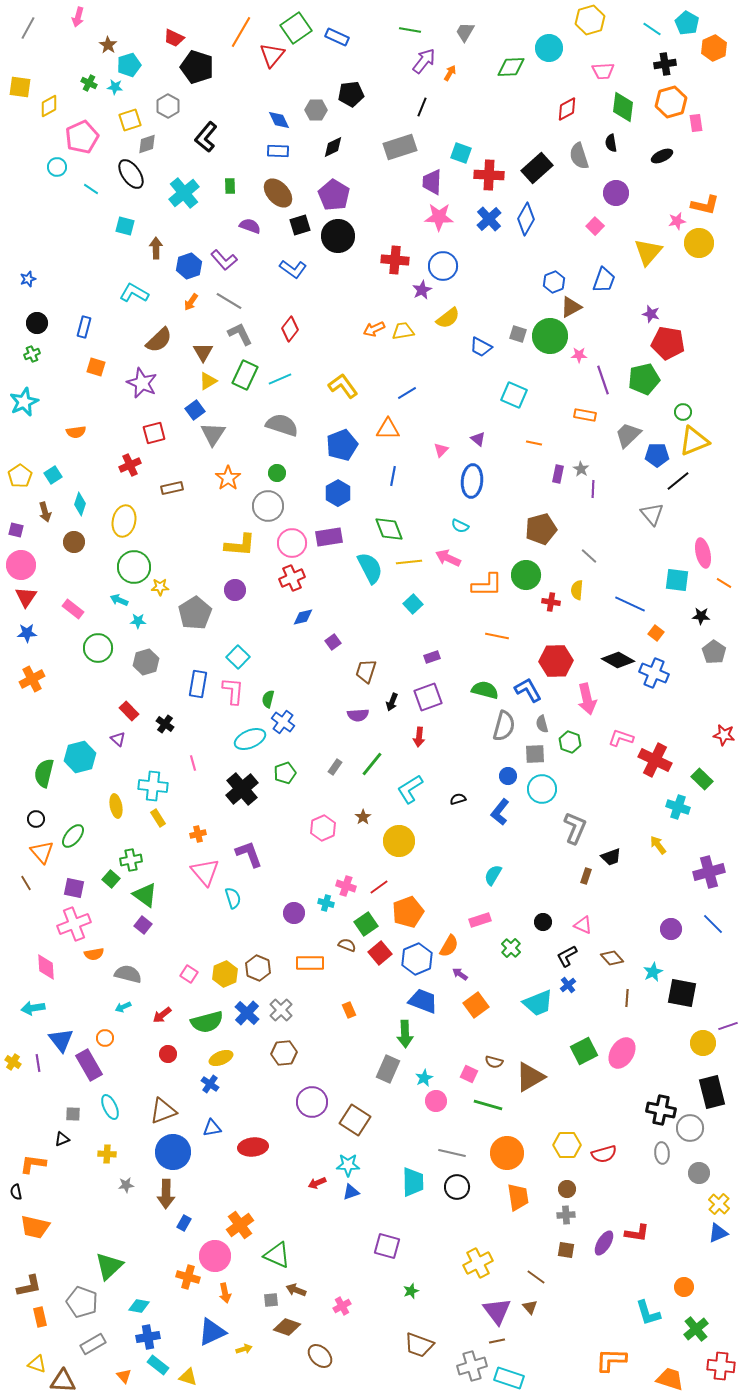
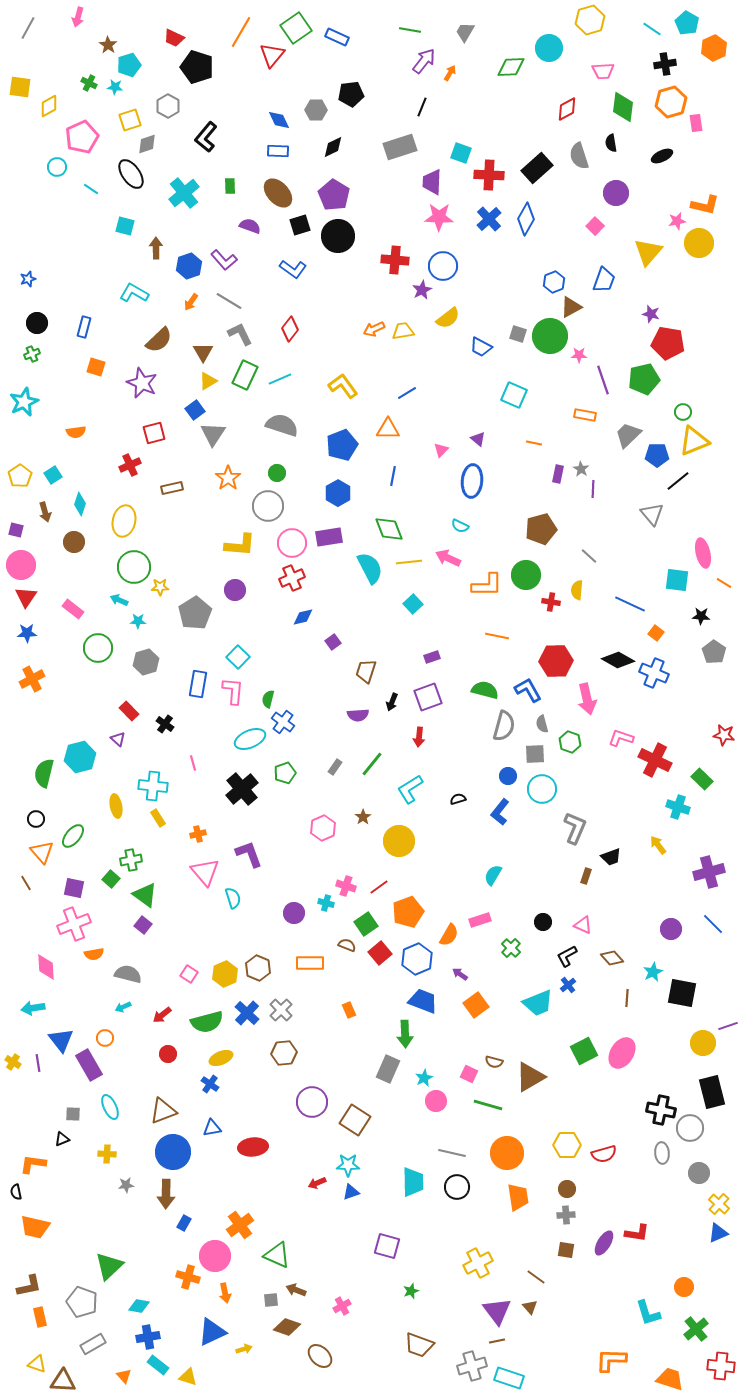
orange semicircle at (449, 946): moved 11 px up
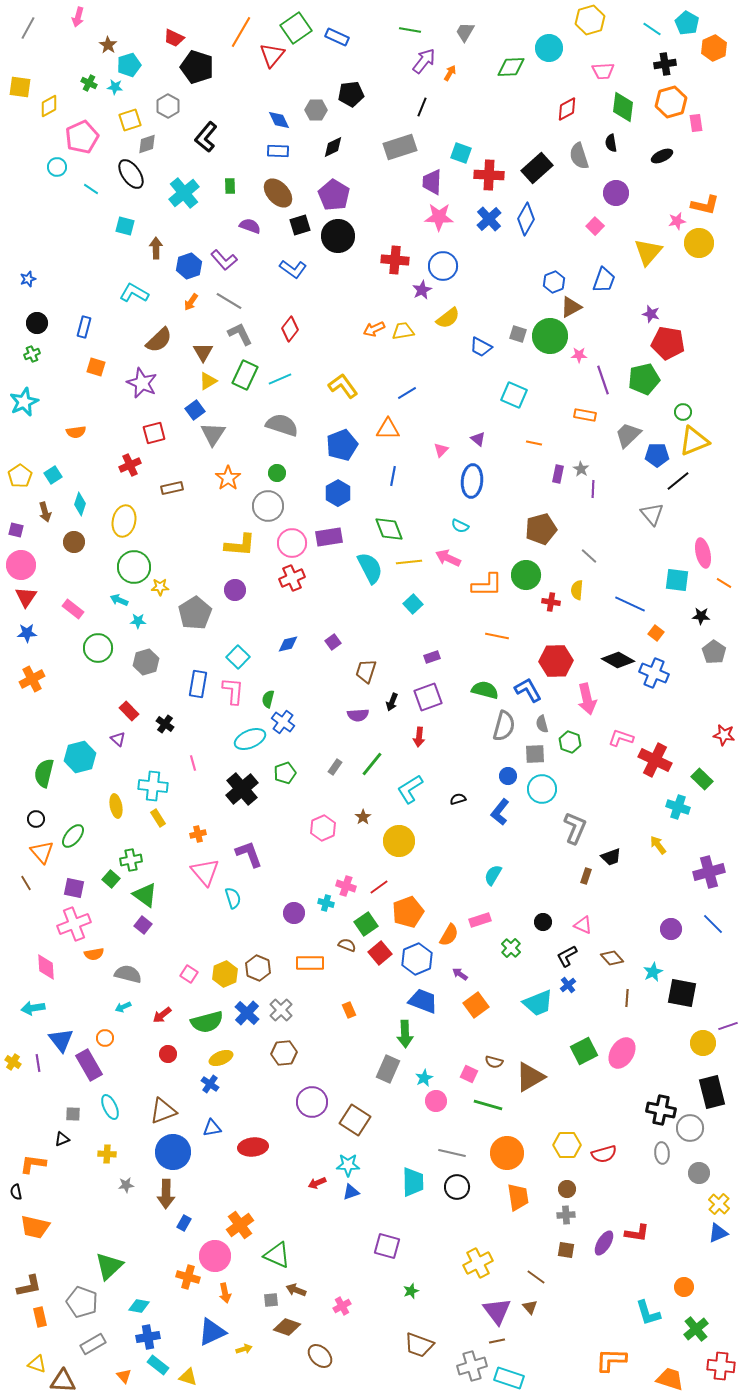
blue diamond at (303, 617): moved 15 px left, 27 px down
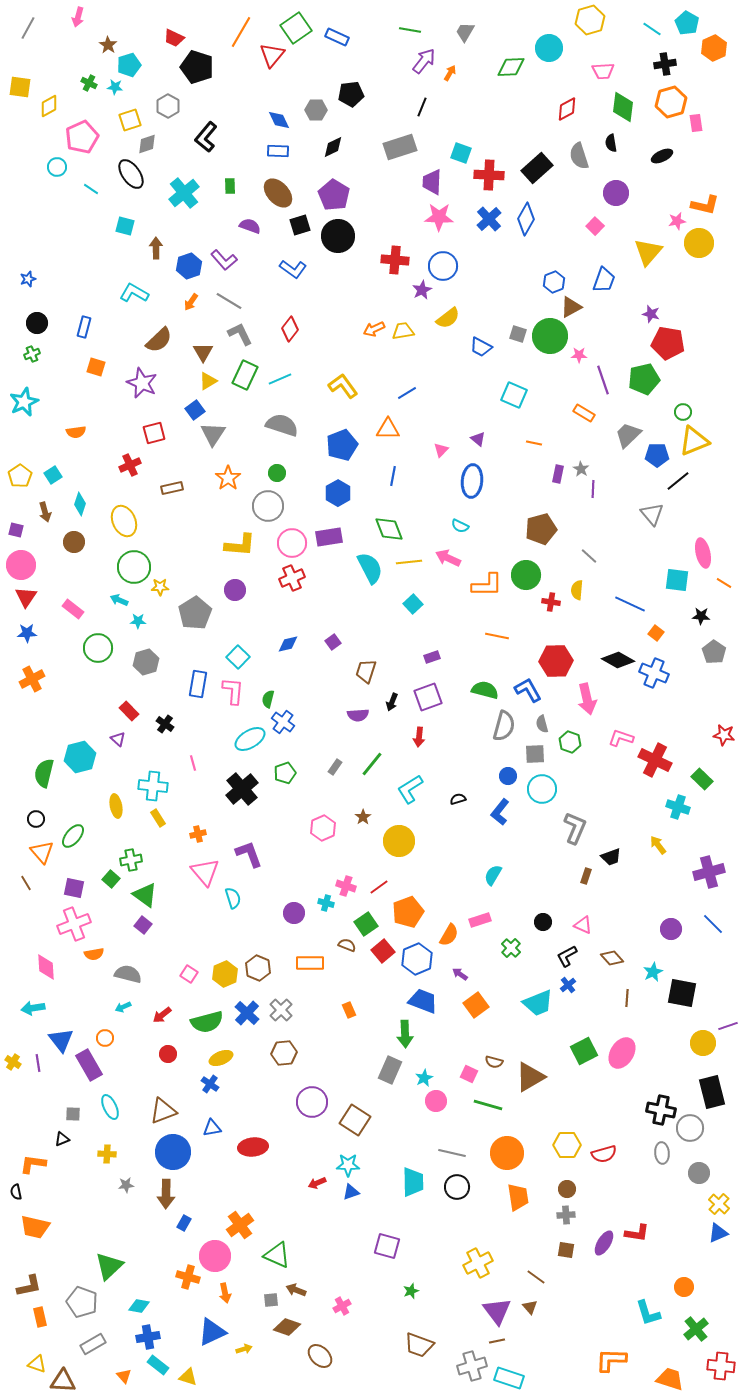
orange rectangle at (585, 415): moved 1 px left, 2 px up; rotated 20 degrees clockwise
yellow ellipse at (124, 521): rotated 36 degrees counterclockwise
cyan ellipse at (250, 739): rotated 8 degrees counterclockwise
red square at (380, 953): moved 3 px right, 2 px up
gray rectangle at (388, 1069): moved 2 px right, 1 px down
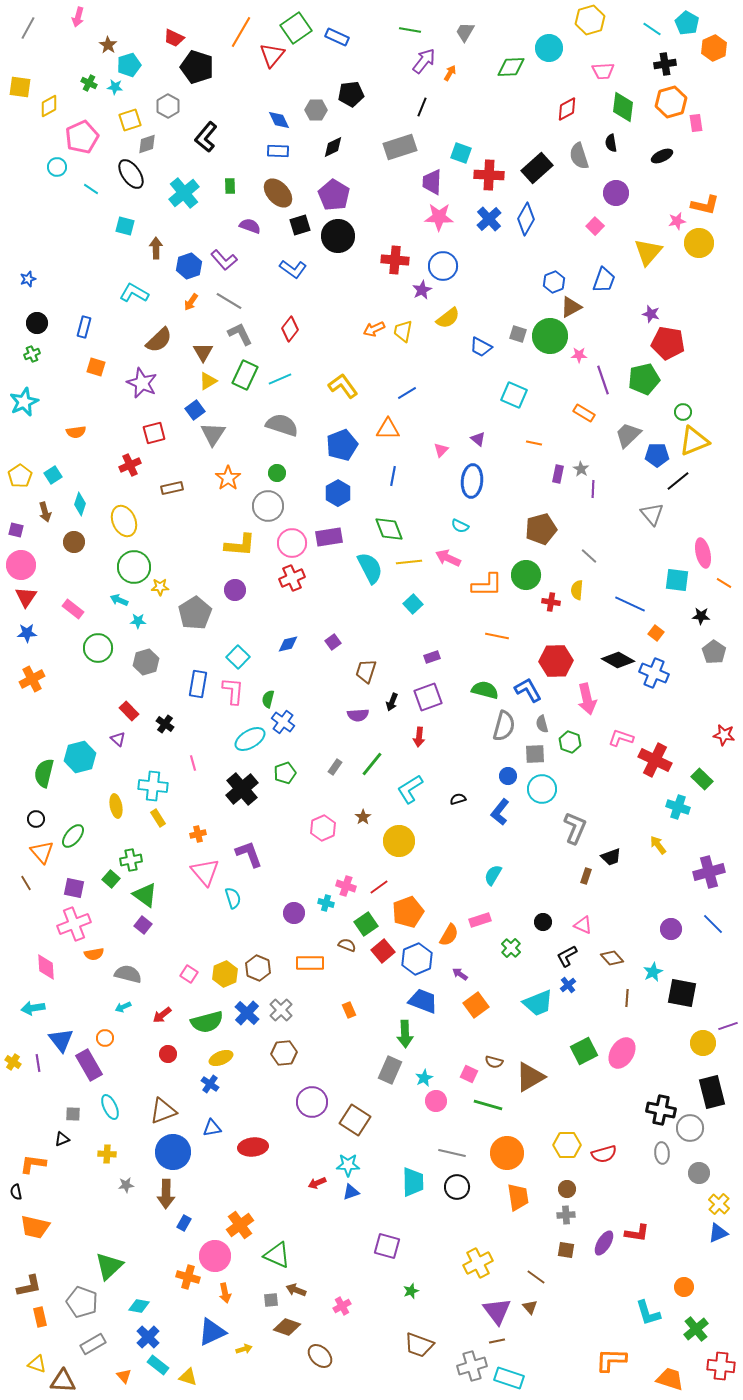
yellow trapezoid at (403, 331): rotated 70 degrees counterclockwise
blue cross at (148, 1337): rotated 35 degrees counterclockwise
